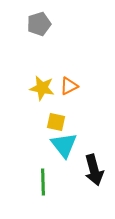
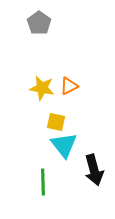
gray pentagon: moved 1 px up; rotated 20 degrees counterclockwise
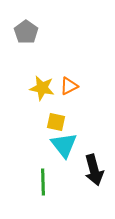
gray pentagon: moved 13 px left, 9 px down
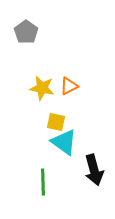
cyan triangle: moved 3 px up; rotated 16 degrees counterclockwise
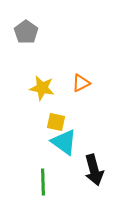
orange triangle: moved 12 px right, 3 px up
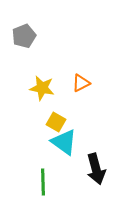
gray pentagon: moved 2 px left, 4 px down; rotated 15 degrees clockwise
yellow square: rotated 18 degrees clockwise
black arrow: moved 2 px right, 1 px up
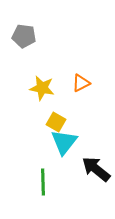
gray pentagon: rotated 30 degrees clockwise
cyan triangle: rotated 32 degrees clockwise
black arrow: rotated 144 degrees clockwise
